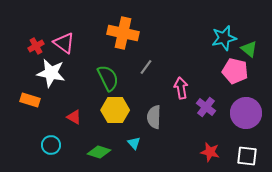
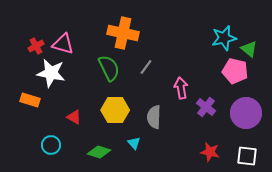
pink triangle: moved 1 px left, 1 px down; rotated 20 degrees counterclockwise
green semicircle: moved 1 px right, 10 px up
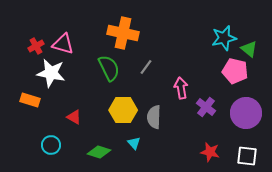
yellow hexagon: moved 8 px right
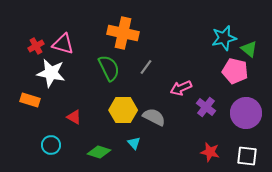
pink arrow: rotated 105 degrees counterclockwise
gray semicircle: rotated 115 degrees clockwise
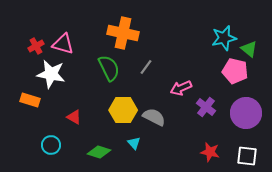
white star: moved 1 px down
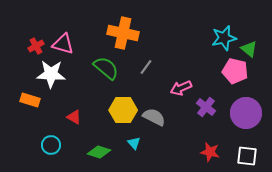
green semicircle: moved 3 px left; rotated 24 degrees counterclockwise
white star: rotated 8 degrees counterclockwise
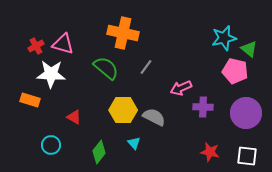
purple cross: moved 3 px left; rotated 36 degrees counterclockwise
green diamond: rotated 70 degrees counterclockwise
